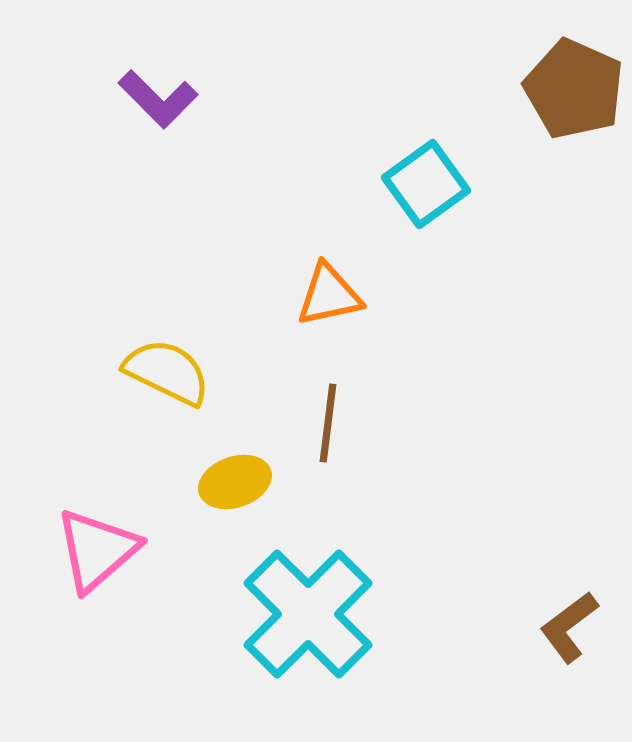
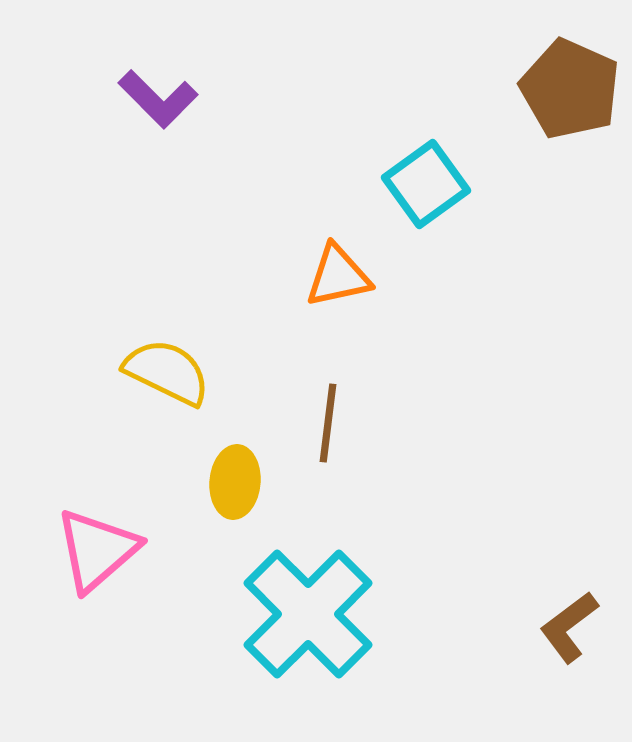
brown pentagon: moved 4 px left
orange triangle: moved 9 px right, 19 px up
yellow ellipse: rotated 66 degrees counterclockwise
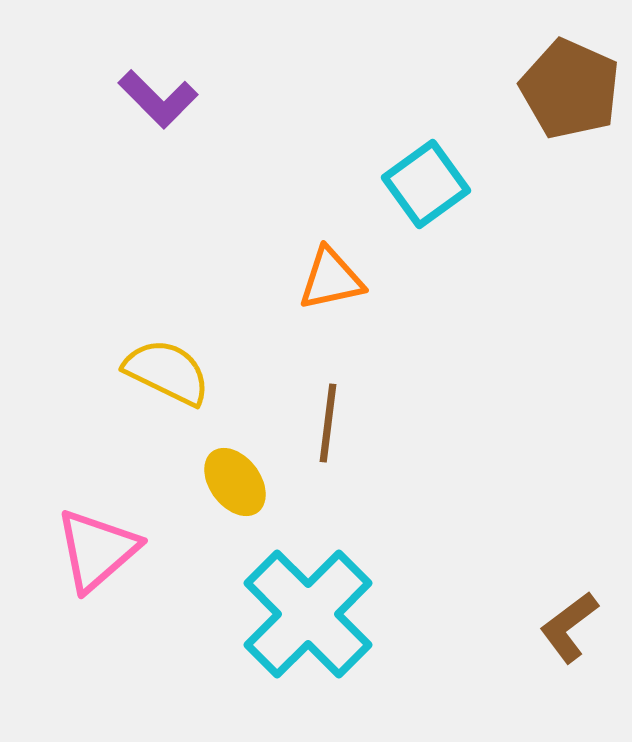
orange triangle: moved 7 px left, 3 px down
yellow ellipse: rotated 42 degrees counterclockwise
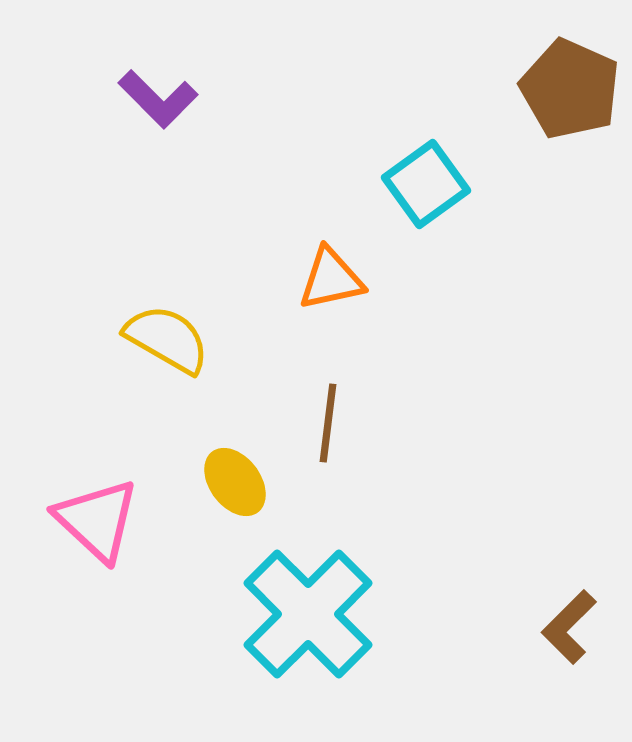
yellow semicircle: moved 33 px up; rotated 4 degrees clockwise
pink triangle: moved 30 px up; rotated 36 degrees counterclockwise
brown L-shape: rotated 8 degrees counterclockwise
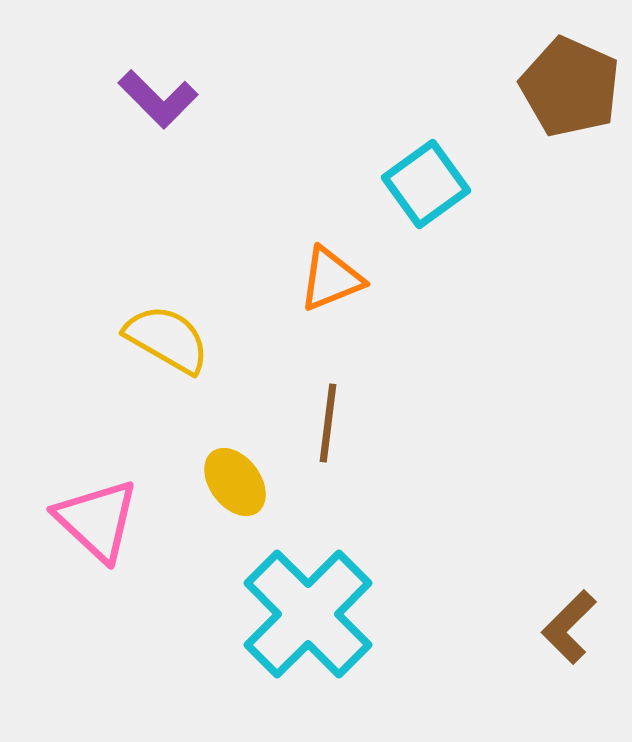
brown pentagon: moved 2 px up
orange triangle: rotated 10 degrees counterclockwise
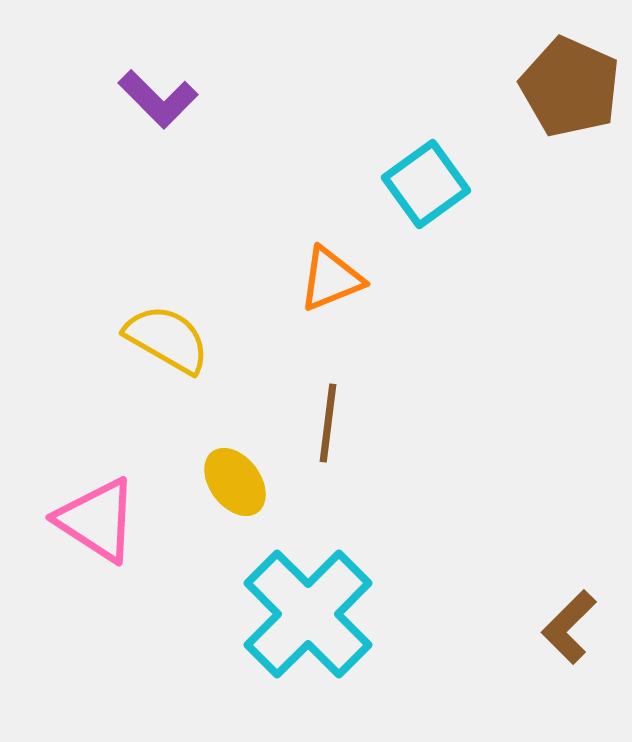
pink triangle: rotated 10 degrees counterclockwise
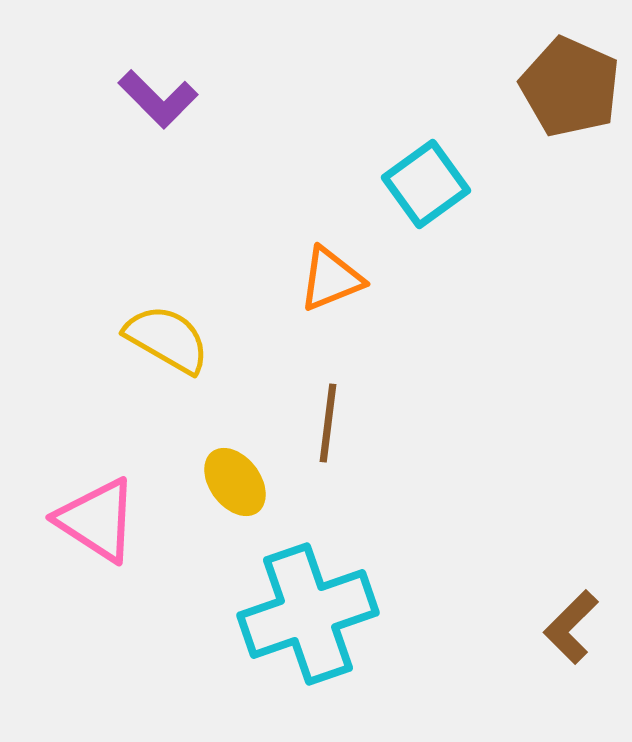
cyan cross: rotated 26 degrees clockwise
brown L-shape: moved 2 px right
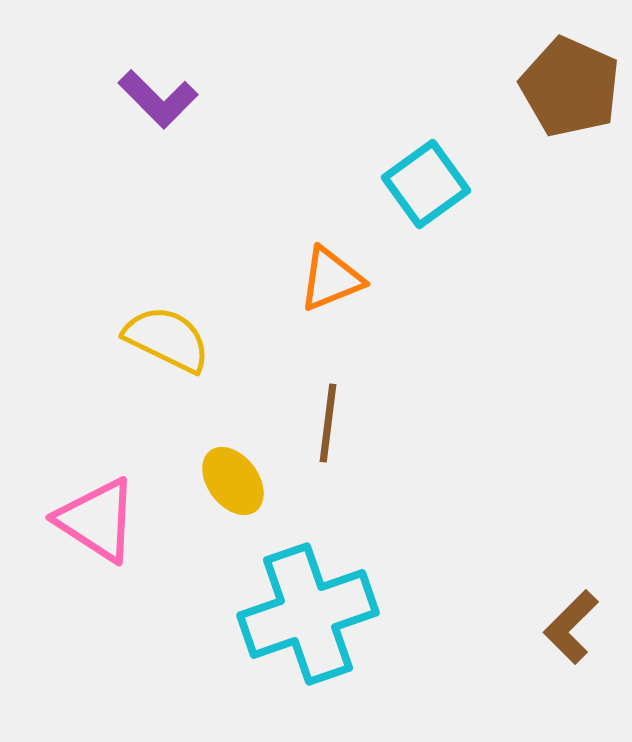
yellow semicircle: rotated 4 degrees counterclockwise
yellow ellipse: moved 2 px left, 1 px up
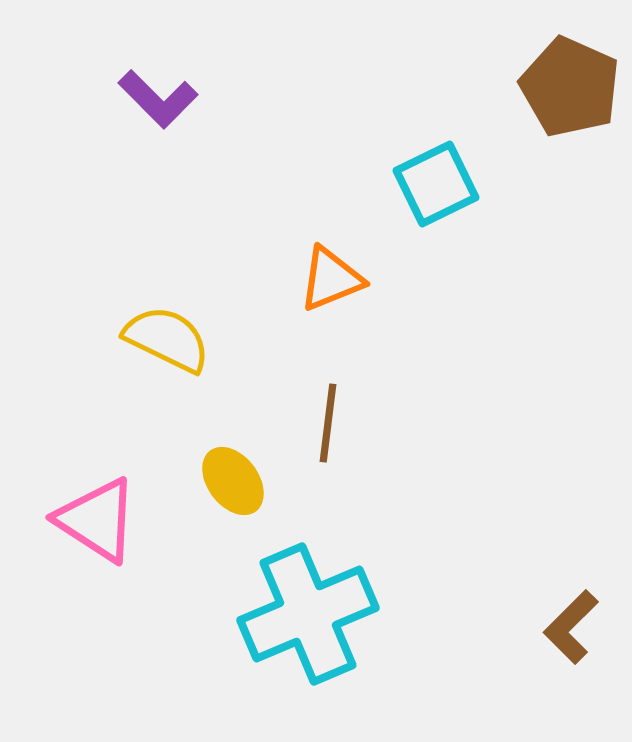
cyan square: moved 10 px right; rotated 10 degrees clockwise
cyan cross: rotated 4 degrees counterclockwise
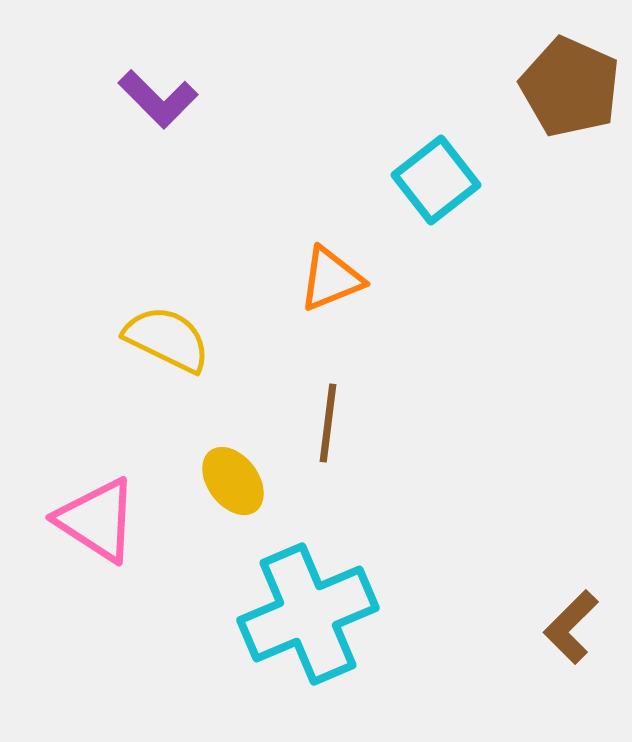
cyan square: moved 4 px up; rotated 12 degrees counterclockwise
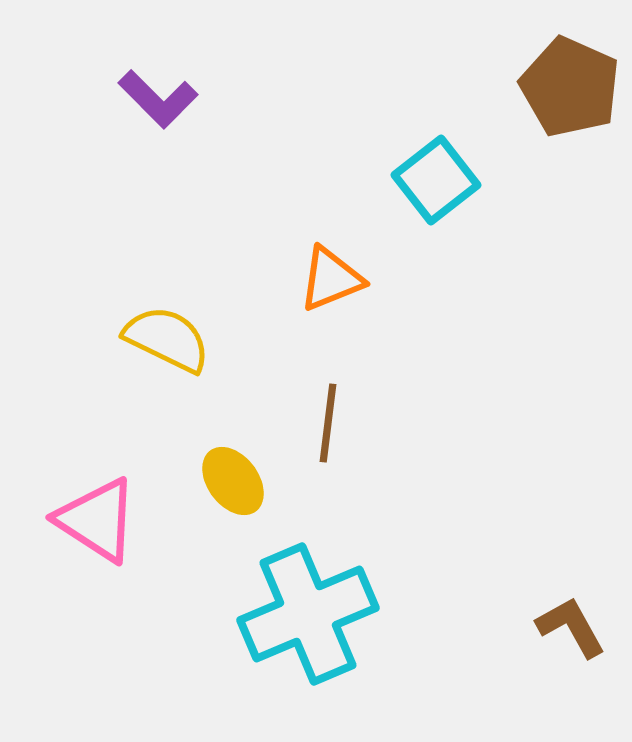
brown L-shape: rotated 106 degrees clockwise
